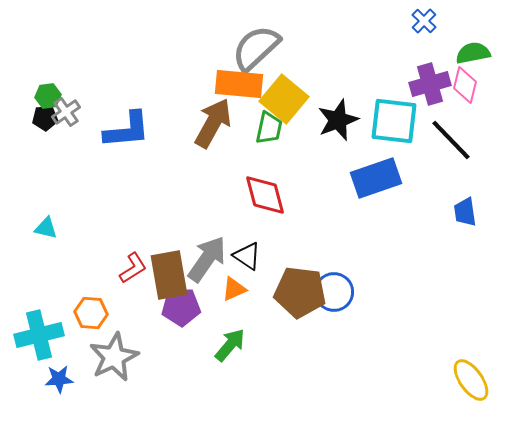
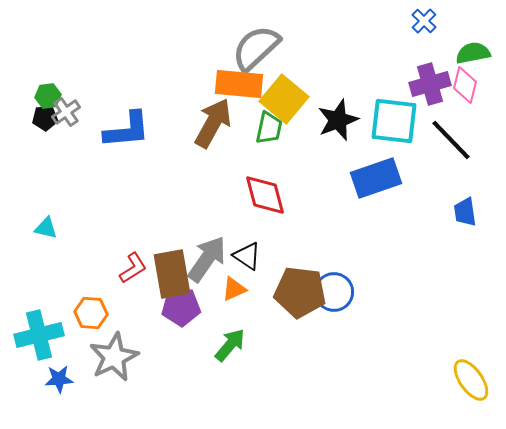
brown rectangle: moved 3 px right, 1 px up
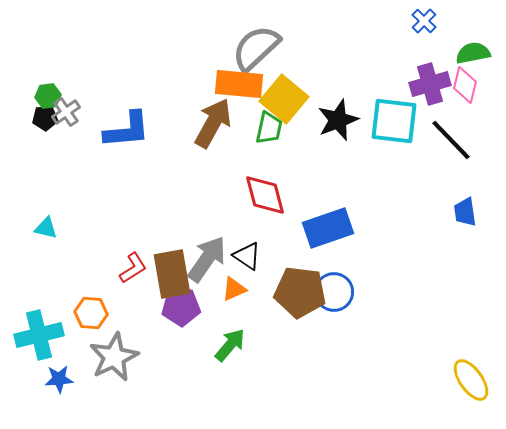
blue rectangle: moved 48 px left, 50 px down
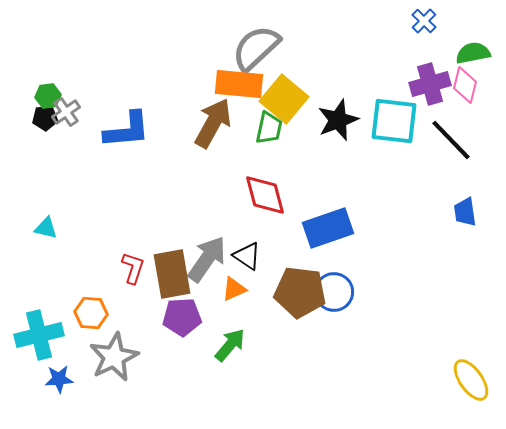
red L-shape: rotated 40 degrees counterclockwise
purple pentagon: moved 1 px right, 10 px down
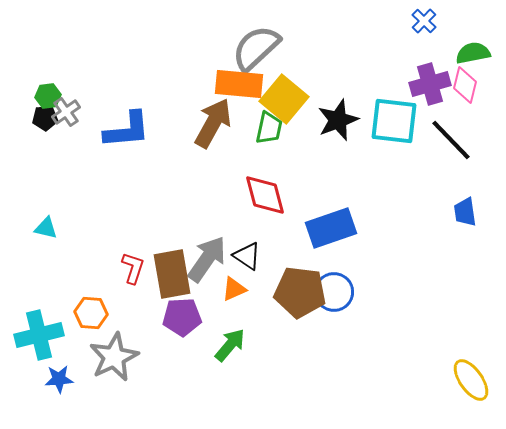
blue rectangle: moved 3 px right
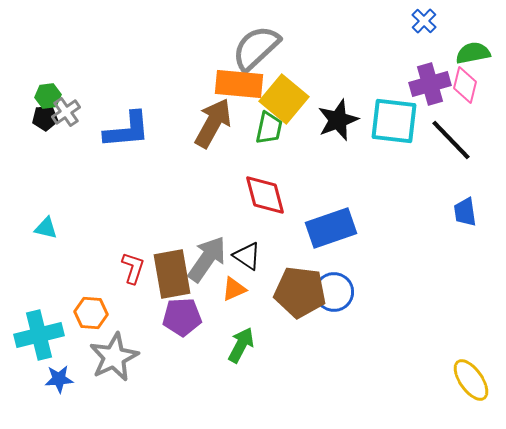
green arrow: moved 11 px right; rotated 12 degrees counterclockwise
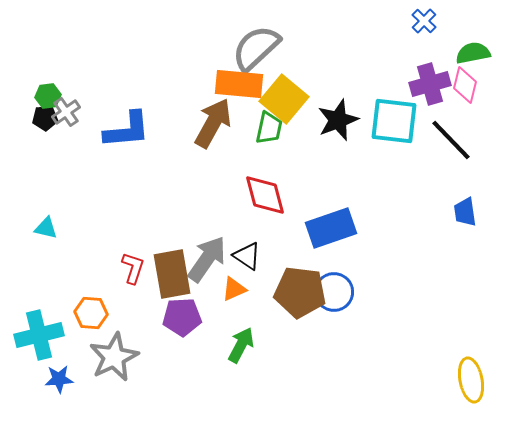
yellow ellipse: rotated 24 degrees clockwise
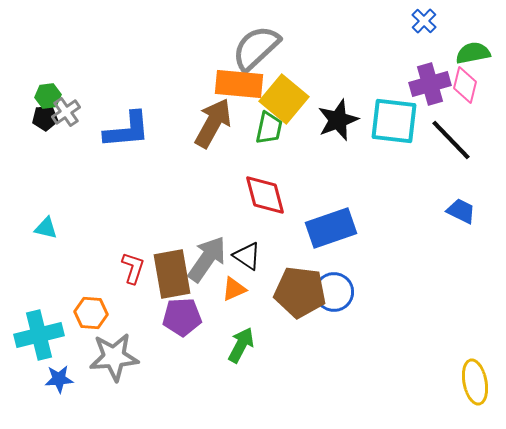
blue trapezoid: moved 4 px left, 1 px up; rotated 124 degrees clockwise
gray star: rotated 21 degrees clockwise
yellow ellipse: moved 4 px right, 2 px down
